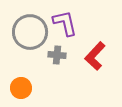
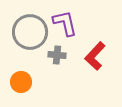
orange circle: moved 6 px up
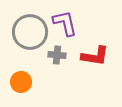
red L-shape: rotated 124 degrees counterclockwise
